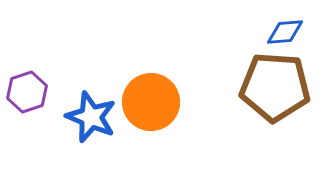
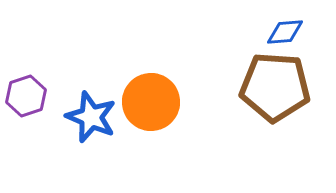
purple hexagon: moved 1 px left, 4 px down
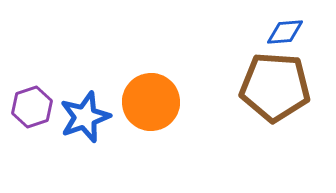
purple hexagon: moved 6 px right, 11 px down
blue star: moved 6 px left; rotated 30 degrees clockwise
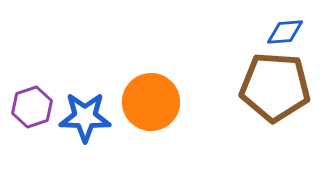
blue star: rotated 21 degrees clockwise
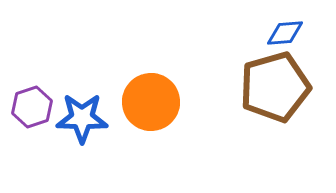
blue diamond: moved 1 px down
brown pentagon: rotated 20 degrees counterclockwise
blue star: moved 3 px left, 1 px down
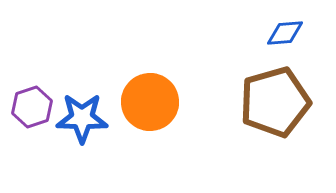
brown pentagon: moved 15 px down
orange circle: moved 1 px left
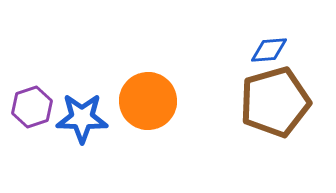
blue diamond: moved 16 px left, 17 px down
orange circle: moved 2 px left, 1 px up
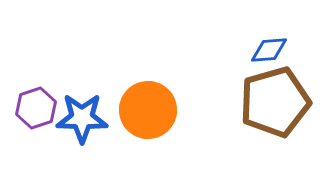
orange circle: moved 9 px down
purple hexagon: moved 4 px right, 1 px down
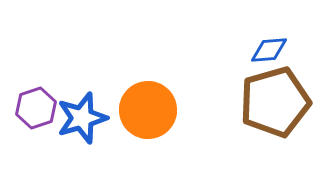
blue star: rotated 18 degrees counterclockwise
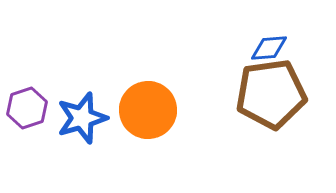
blue diamond: moved 2 px up
brown pentagon: moved 4 px left, 8 px up; rotated 8 degrees clockwise
purple hexagon: moved 9 px left
